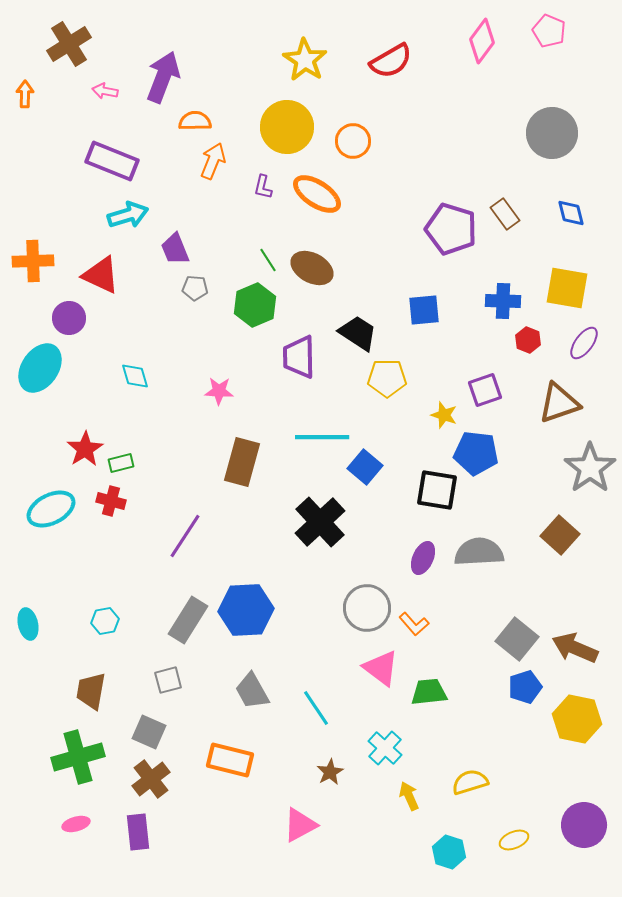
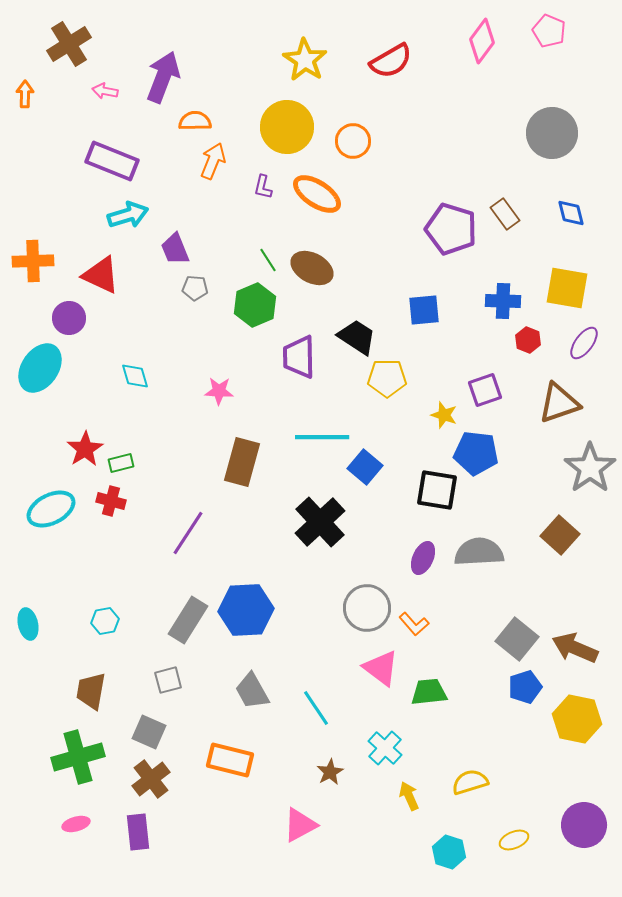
black trapezoid at (358, 333): moved 1 px left, 4 px down
purple line at (185, 536): moved 3 px right, 3 px up
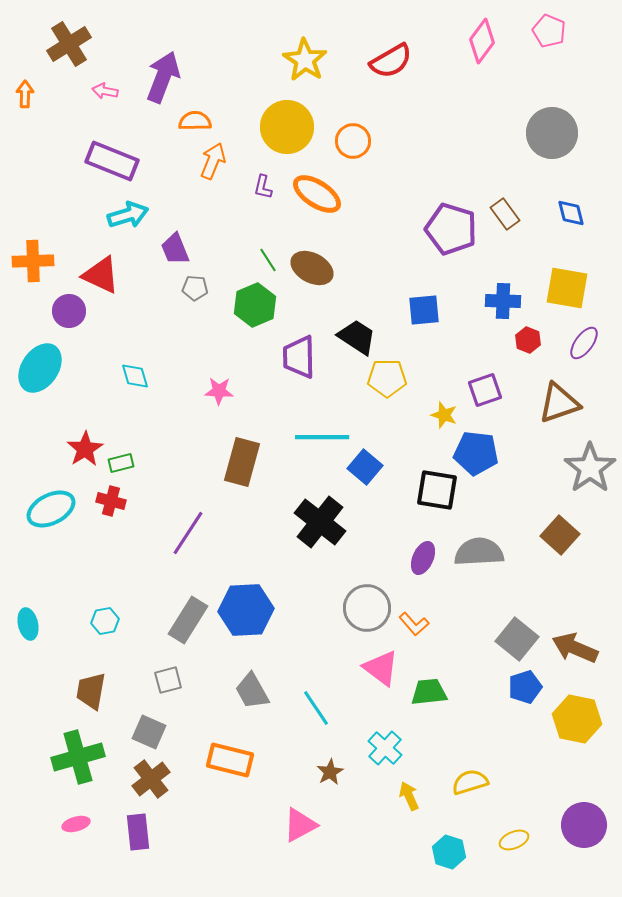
purple circle at (69, 318): moved 7 px up
black cross at (320, 522): rotated 9 degrees counterclockwise
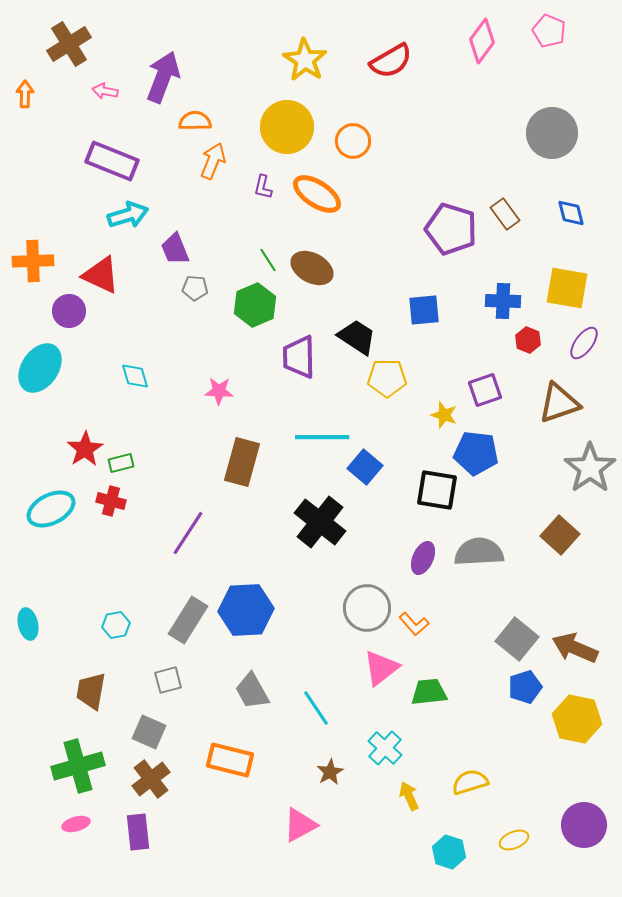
cyan hexagon at (105, 621): moved 11 px right, 4 px down
pink triangle at (381, 668): rotated 45 degrees clockwise
green cross at (78, 757): moved 9 px down
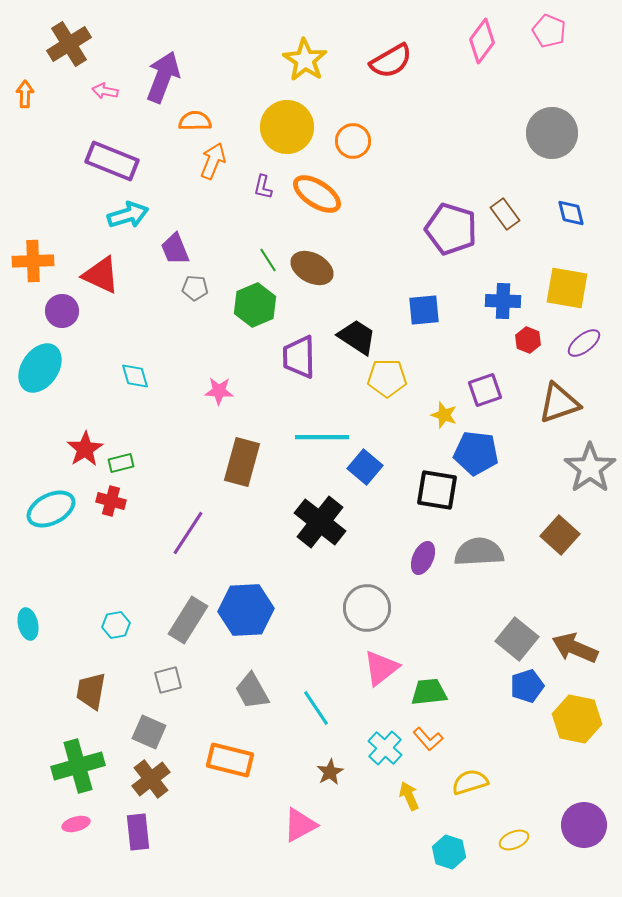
purple circle at (69, 311): moved 7 px left
purple ellipse at (584, 343): rotated 16 degrees clockwise
orange L-shape at (414, 624): moved 14 px right, 115 px down
blue pentagon at (525, 687): moved 2 px right, 1 px up
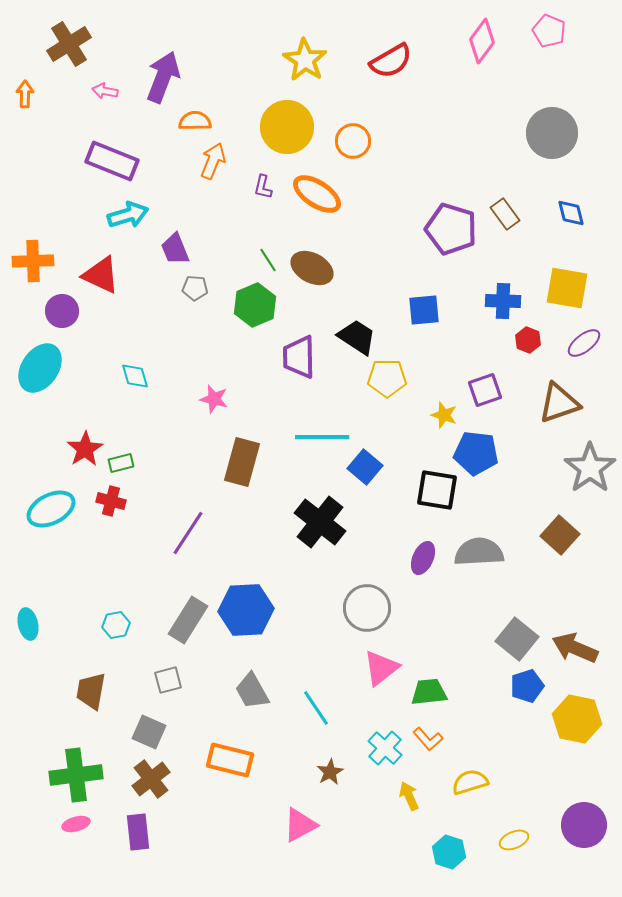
pink star at (219, 391): moved 5 px left, 8 px down; rotated 12 degrees clockwise
green cross at (78, 766): moved 2 px left, 9 px down; rotated 9 degrees clockwise
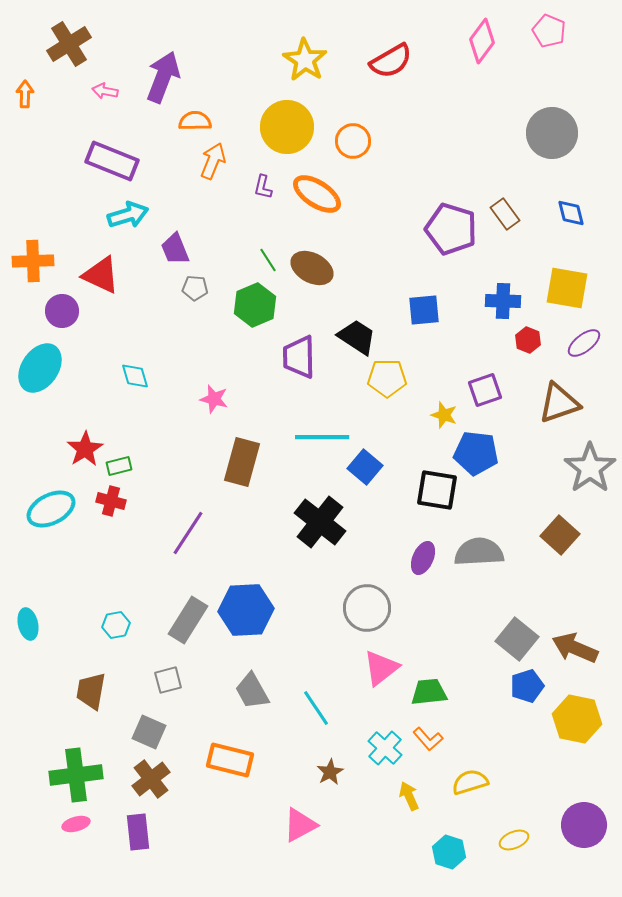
green rectangle at (121, 463): moved 2 px left, 3 px down
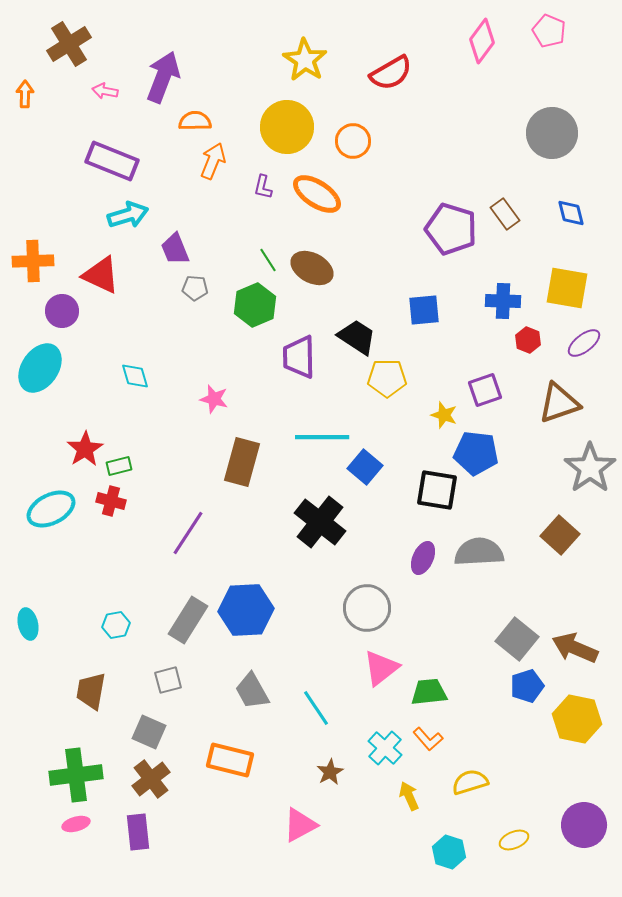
red semicircle at (391, 61): moved 12 px down
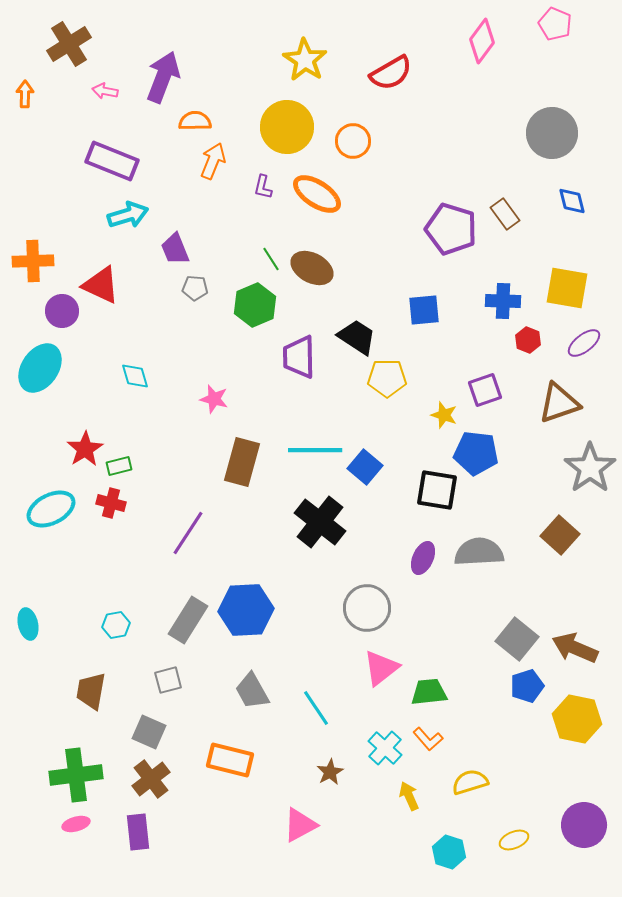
pink pentagon at (549, 31): moved 6 px right, 7 px up
blue diamond at (571, 213): moved 1 px right, 12 px up
green line at (268, 260): moved 3 px right, 1 px up
red triangle at (101, 275): moved 10 px down
cyan line at (322, 437): moved 7 px left, 13 px down
red cross at (111, 501): moved 2 px down
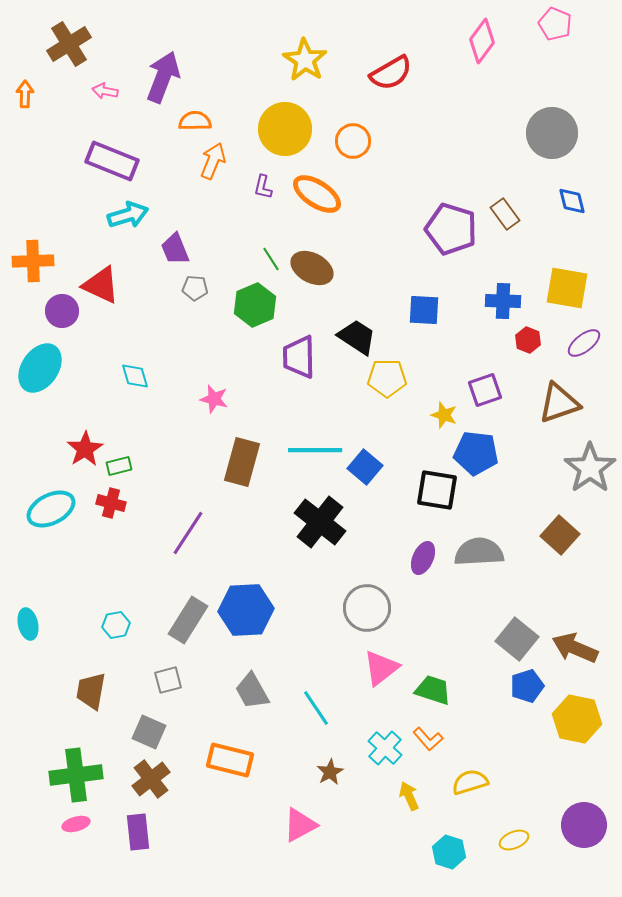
yellow circle at (287, 127): moved 2 px left, 2 px down
blue square at (424, 310): rotated 8 degrees clockwise
green trapezoid at (429, 692): moved 4 px right, 2 px up; rotated 24 degrees clockwise
